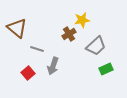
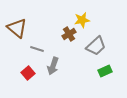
green rectangle: moved 1 px left, 2 px down
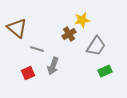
gray trapezoid: rotated 15 degrees counterclockwise
red square: rotated 16 degrees clockwise
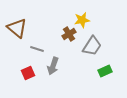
gray trapezoid: moved 4 px left
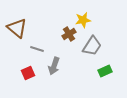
yellow star: moved 1 px right
gray arrow: moved 1 px right
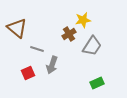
gray arrow: moved 2 px left, 1 px up
green rectangle: moved 8 px left, 12 px down
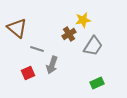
gray trapezoid: moved 1 px right
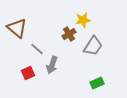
gray line: rotated 24 degrees clockwise
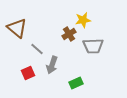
gray trapezoid: rotated 55 degrees clockwise
green rectangle: moved 21 px left
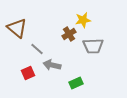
gray arrow: rotated 84 degrees clockwise
